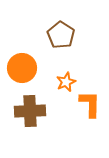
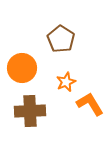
brown pentagon: moved 4 px down
orange L-shape: rotated 32 degrees counterclockwise
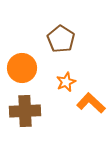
orange L-shape: moved 1 px right, 1 px up; rotated 16 degrees counterclockwise
brown cross: moved 5 px left
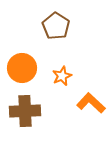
brown pentagon: moved 5 px left, 13 px up
orange star: moved 4 px left, 6 px up
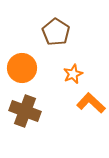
brown pentagon: moved 6 px down
orange star: moved 11 px right, 2 px up
brown cross: rotated 24 degrees clockwise
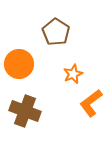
orange circle: moved 3 px left, 4 px up
orange L-shape: rotated 80 degrees counterclockwise
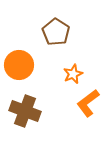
orange circle: moved 1 px down
orange L-shape: moved 3 px left
